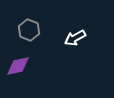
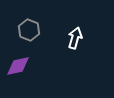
white arrow: rotated 135 degrees clockwise
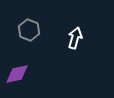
purple diamond: moved 1 px left, 8 px down
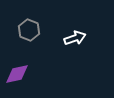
white arrow: rotated 55 degrees clockwise
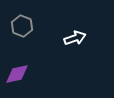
gray hexagon: moved 7 px left, 4 px up
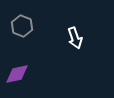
white arrow: rotated 90 degrees clockwise
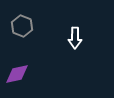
white arrow: rotated 20 degrees clockwise
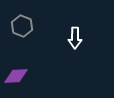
purple diamond: moved 1 px left, 2 px down; rotated 10 degrees clockwise
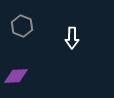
white arrow: moved 3 px left
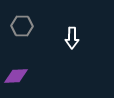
gray hexagon: rotated 20 degrees counterclockwise
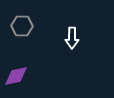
purple diamond: rotated 10 degrees counterclockwise
